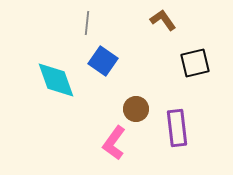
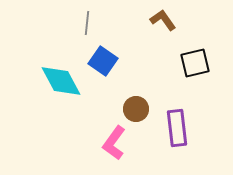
cyan diamond: moved 5 px right, 1 px down; rotated 9 degrees counterclockwise
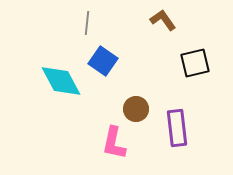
pink L-shape: rotated 24 degrees counterclockwise
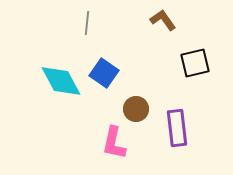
blue square: moved 1 px right, 12 px down
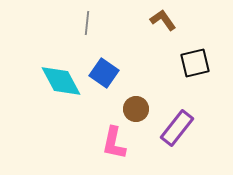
purple rectangle: rotated 45 degrees clockwise
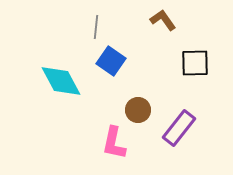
gray line: moved 9 px right, 4 px down
black square: rotated 12 degrees clockwise
blue square: moved 7 px right, 12 px up
brown circle: moved 2 px right, 1 px down
purple rectangle: moved 2 px right
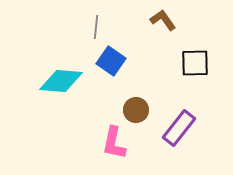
cyan diamond: rotated 57 degrees counterclockwise
brown circle: moved 2 px left
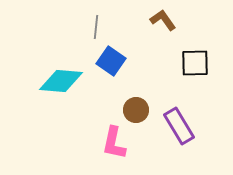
purple rectangle: moved 2 px up; rotated 69 degrees counterclockwise
